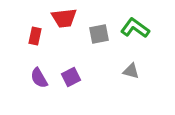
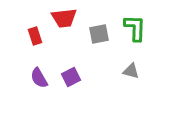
green L-shape: rotated 56 degrees clockwise
red rectangle: rotated 30 degrees counterclockwise
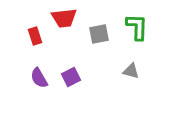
green L-shape: moved 2 px right, 1 px up
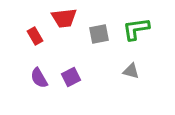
green L-shape: moved 1 px left, 2 px down; rotated 100 degrees counterclockwise
red rectangle: rotated 12 degrees counterclockwise
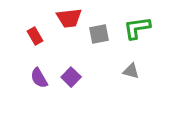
red trapezoid: moved 5 px right
green L-shape: moved 1 px right, 1 px up
purple square: rotated 18 degrees counterclockwise
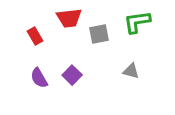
green L-shape: moved 6 px up
purple square: moved 1 px right, 2 px up
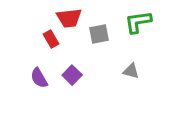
green L-shape: moved 1 px right
red rectangle: moved 16 px right, 3 px down
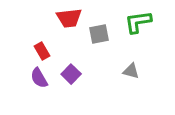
red rectangle: moved 9 px left, 12 px down
purple square: moved 1 px left, 1 px up
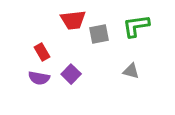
red trapezoid: moved 4 px right, 2 px down
green L-shape: moved 2 px left, 4 px down
red rectangle: moved 1 px down
purple semicircle: rotated 50 degrees counterclockwise
